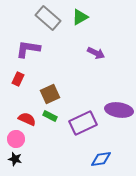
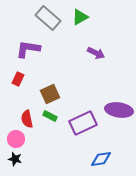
red semicircle: rotated 126 degrees counterclockwise
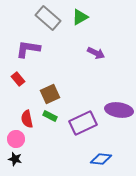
red rectangle: rotated 64 degrees counterclockwise
blue diamond: rotated 15 degrees clockwise
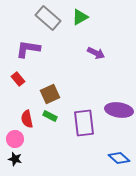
purple rectangle: moved 1 px right; rotated 72 degrees counterclockwise
pink circle: moved 1 px left
blue diamond: moved 18 px right, 1 px up; rotated 35 degrees clockwise
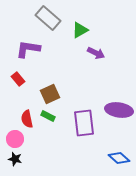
green triangle: moved 13 px down
green rectangle: moved 2 px left
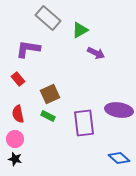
red semicircle: moved 9 px left, 5 px up
